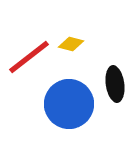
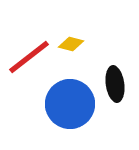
blue circle: moved 1 px right
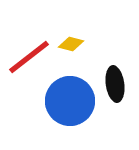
blue circle: moved 3 px up
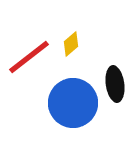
yellow diamond: rotated 55 degrees counterclockwise
blue circle: moved 3 px right, 2 px down
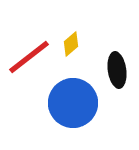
black ellipse: moved 2 px right, 14 px up
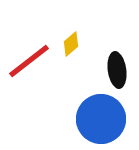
red line: moved 4 px down
blue circle: moved 28 px right, 16 px down
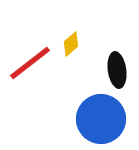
red line: moved 1 px right, 2 px down
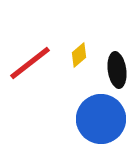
yellow diamond: moved 8 px right, 11 px down
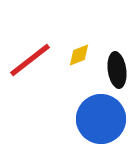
yellow diamond: rotated 20 degrees clockwise
red line: moved 3 px up
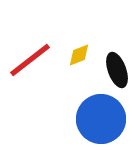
black ellipse: rotated 12 degrees counterclockwise
